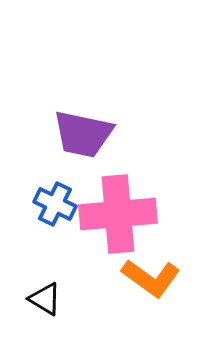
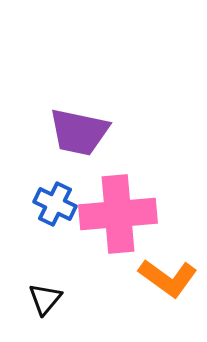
purple trapezoid: moved 4 px left, 2 px up
orange L-shape: moved 17 px right
black triangle: rotated 39 degrees clockwise
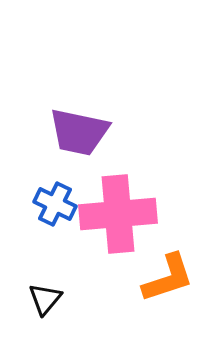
orange L-shape: rotated 54 degrees counterclockwise
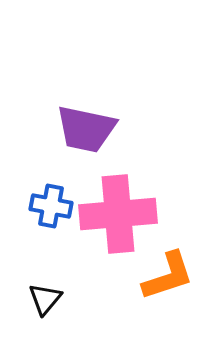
purple trapezoid: moved 7 px right, 3 px up
blue cross: moved 4 px left, 2 px down; rotated 15 degrees counterclockwise
orange L-shape: moved 2 px up
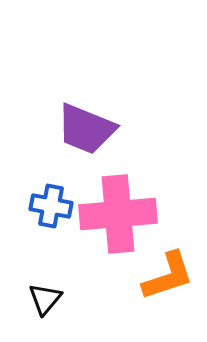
purple trapezoid: rotated 10 degrees clockwise
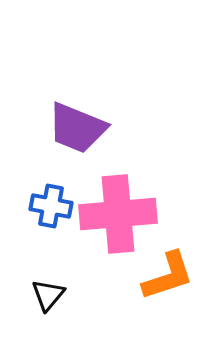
purple trapezoid: moved 9 px left, 1 px up
black triangle: moved 3 px right, 4 px up
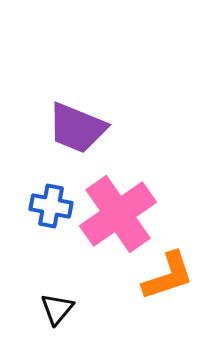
pink cross: rotated 30 degrees counterclockwise
black triangle: moved 9 px right, 14 px down
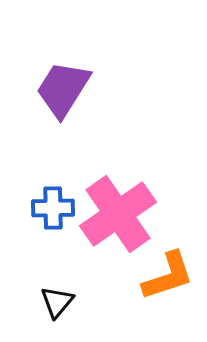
purple trapezoid: moved 14 px left, 39 px up; rotated 100 degrees clockwise
blue cross: moved 2 px right, 2 px down; rotated 12 degrees counterclockwise
black triangle: moved 7 px up
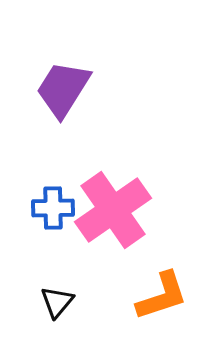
pink cross: moved 5 px left, 4 px up
orange L-shape: moved 6 px left, 20 px down
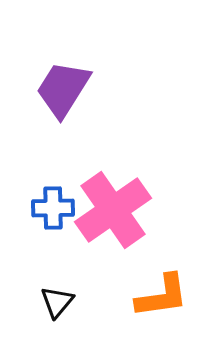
orange L-shape: rotated 10 degrees clockwise
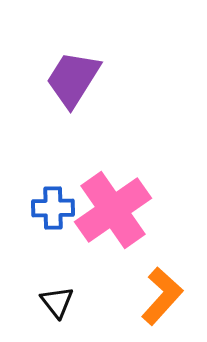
purple trapezoid: moved 10 px right, 10 px up
orange L-shape: rotated 40 degrees counterclockwise
black triangle: rotated 18 degrees counterclockwise
